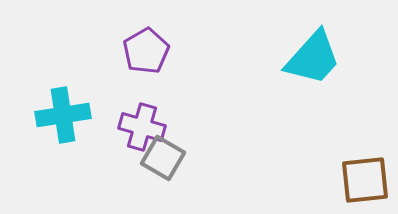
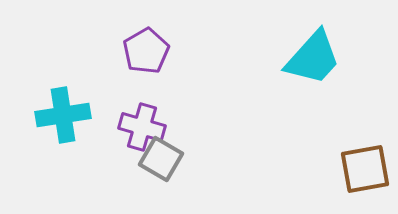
gray square: moved 2 px left, 1 px down
brown square: moved 11 px up; rotated 4 degrees counterclockwise
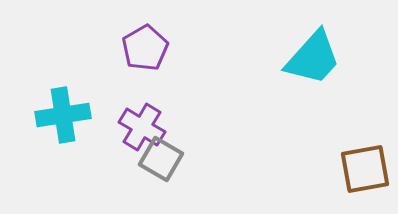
purple pentagon: moved 1 px left, 3 px up
purple cross: rotated 15 degrees clockwise
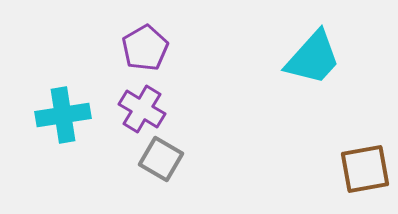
purple cross: moved 18 px up
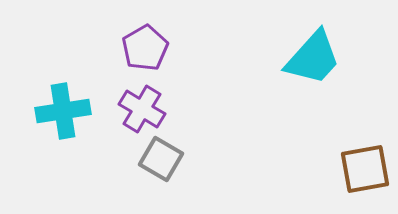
cyan cross: moved 4 px up
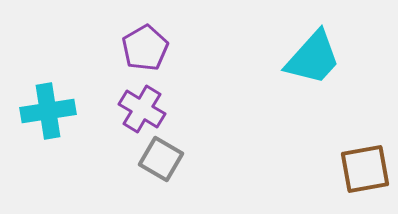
cyan cross: moved 15 px left
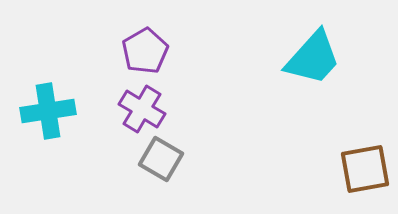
purple pentagon: moved 3 px down
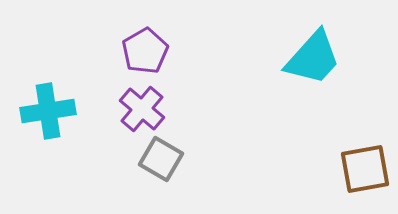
purple cross: rotated 9 degrees clockwise
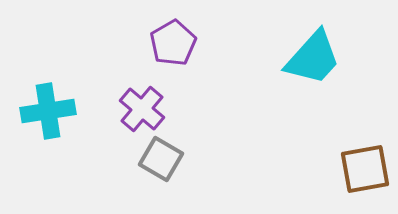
purple pentagon: moved 28 px right, 8 px up
